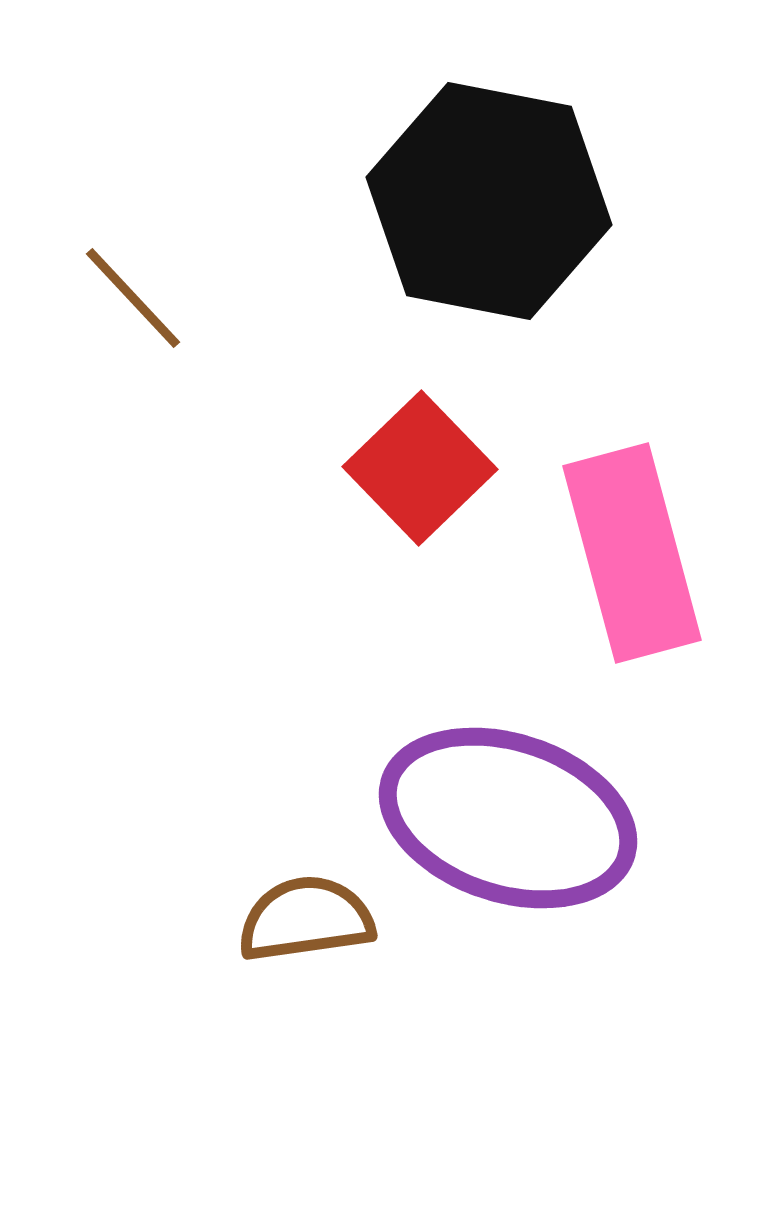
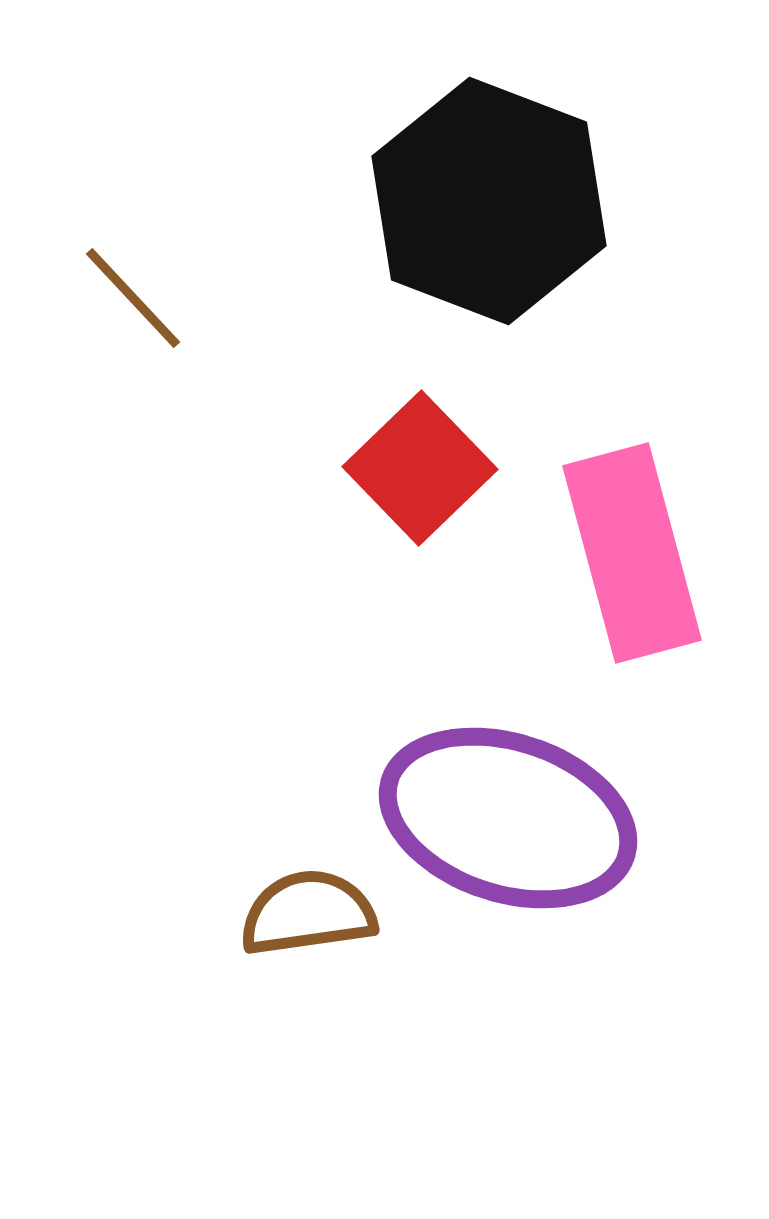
black hexagon: rotated 10 degrees clockwise
brown semicircle: moved 2 px right, 6 px up
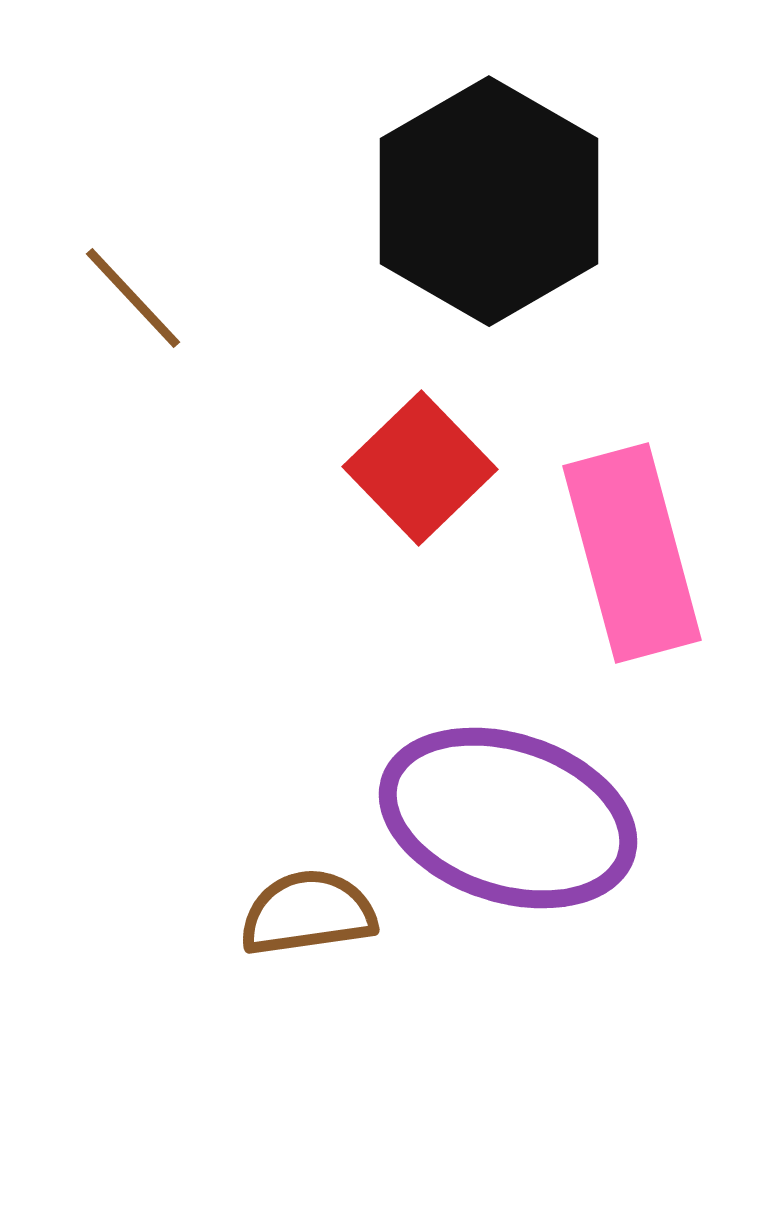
black hexagon: rotated 9 degrees clockwise
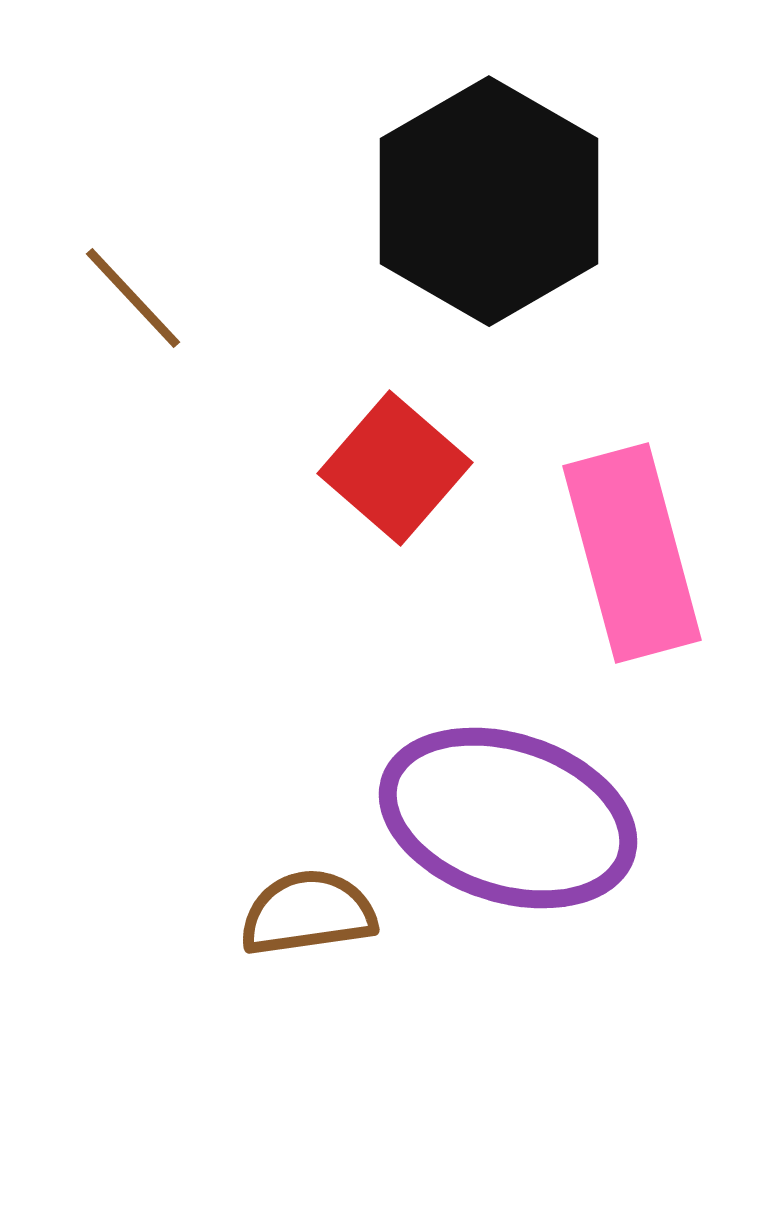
red square: moved 25 px left; rotated 5 degrees counterclockwise
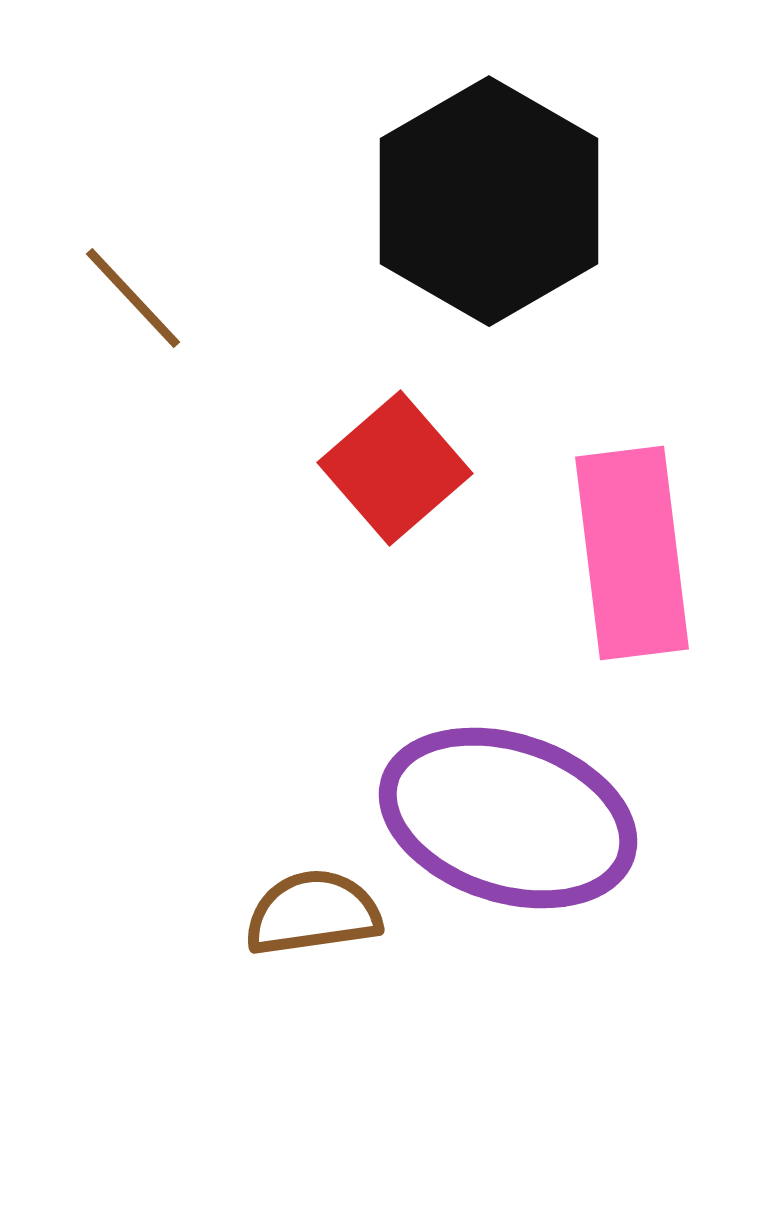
red square: rotated 8 degrees clockwise
pink rectangle: rotated 8 degrees clockwise
brown semicircle: moved 5 px right
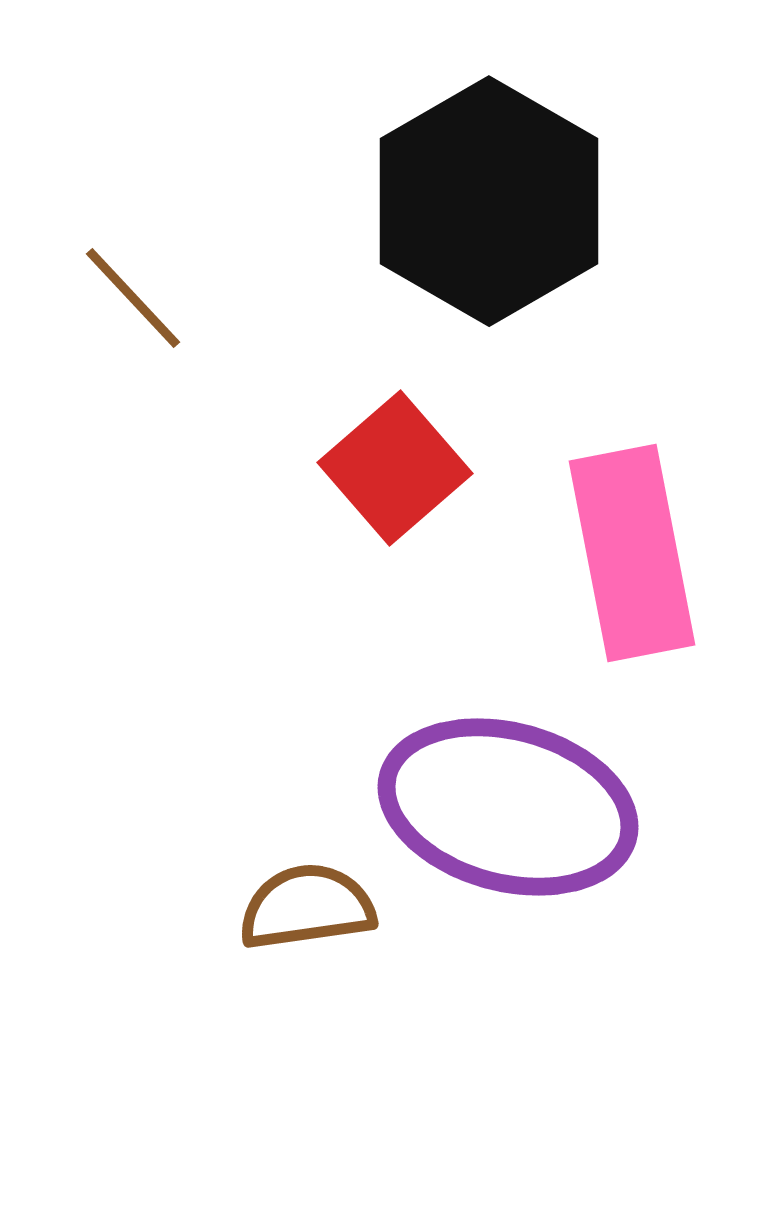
pink rectangle: rotated 4 degrees counterclockwise
purple ellipse: moved 11 px up; rotated 3 degrees counterclockwise
brown semicircle: moved 6 px left, 6 px up
